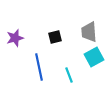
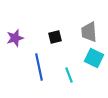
cyan square: moved 1 px down; rotated 36 degrees counterclockwise
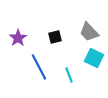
gray trapezoid: rotated 40 degrees counterclockwise
purple star: moved 3 px right; rotated 18 degrees counterclockwise
blue line: rotated 16 degrees counterclockwise
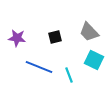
purple star: moved 1 px left; rotated 30 degrees counterclockwise
cyan square: moved 2 px down
blue line: rotated 40 degrees counterclockwise
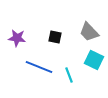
black square: rotated 24 degrees clockwise
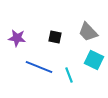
gray trapezoid: moved 1 px left
